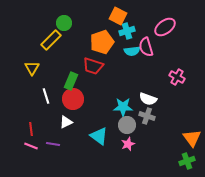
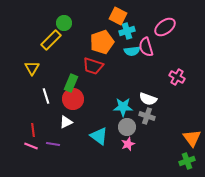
green rectangle: moved 2 px down
gray circle: moved 2 px down
red line: moved 2 px right, 1 px down
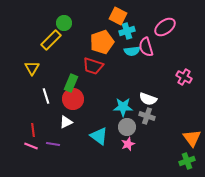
pink cross: moved 7 px right
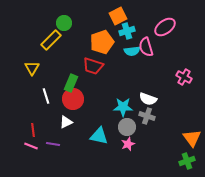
orange square: rotated 36 degrees clockwise
cyan triangle: rotated 24 degrees counterclockwise
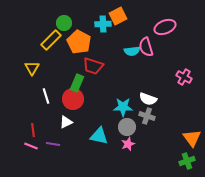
pink ellipse: rotated 15 degrees clockwise
cyan cross: moved 24 px left, 7 px up; rotated 14 degrees clockwise
orange pentagon: moved 23 px left; rotated 25 degrees counterclockwise
green rectangle: moved 6 px right
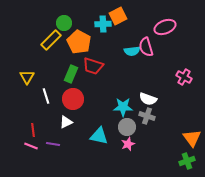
yellow triangle: moved 5 px left, 9 px down
green rectangle: moved 6 px left, 9 px up
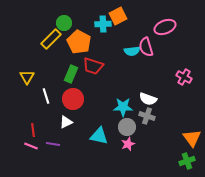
yellow rectangle: moved 1 px up
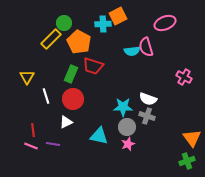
pink ellipse: moved 4 px up
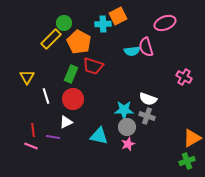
cyan star: moved 1 px right, 3 px down
orange triangle: rotated 36 degrees clockwise
purple line: moved 7 px up
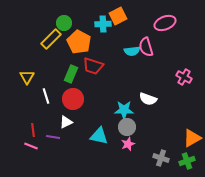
gray cross: moved 14 px right, 42 px down
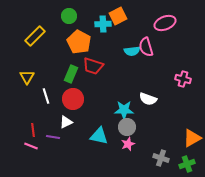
green circle: moved 5 px right, 7 px up
yellow rectangle: moved 16 px left, 3 px up
pink cross: moved 1 px left, 2 px down; rotated 14 degrees counterclockwise
green cross: moved 3 px down
